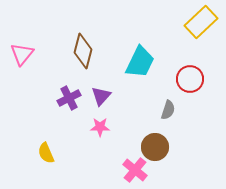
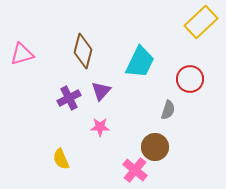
pink triangle: rotated 35 degrees clockwise
purple triangle: moved 5 px up
yellow semicircle: moved 15 px right, 6 px down
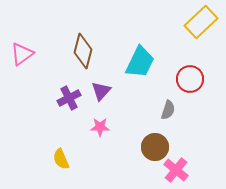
pink triangle: rotated 20 degrees counterclockwise
pink cross: moved 41 px right
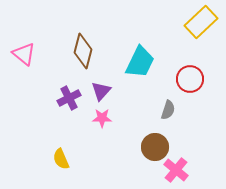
pink triangle: moved 2 px right; rotated 45 degrees counterclockwise
pink star: moved 2 px right, 9 px up
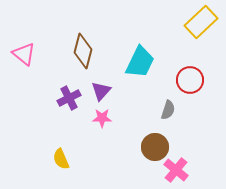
red circle: moved 1 px down
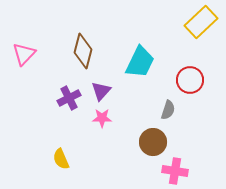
pink triangle: rotated 35 degrees clockwise
brown circle: moved 2 px left, 5 px up
pink cross: moved 1 px left, 1 px down; rotated 30 degrees counterclockwise
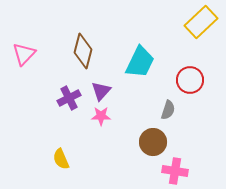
pink star: moved 1 px left, 2 px up
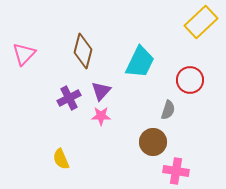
pink cross: moved 1 px right
